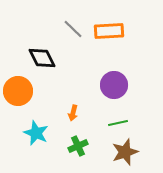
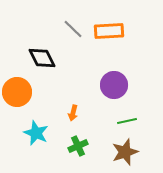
orange circle: moved 1 px left, 1 px down
green line: moved 9 px right, 2 px up
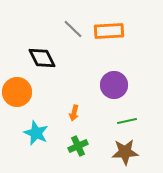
orange arrow: moved 1 px right
brown star: rotated 16 degrees clockwise
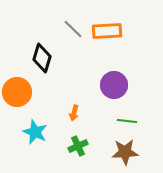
orange rectangle: moved 2 px left
black diamond: rotated 44 degrees clockwise
green line: rotated 18 degrees clockwise
cyan star: moved 1 px left, 1 px up
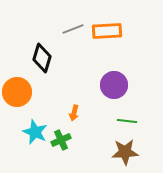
gray line: rotated 65 degrees counterclockwise
green cross: moved 17 px left, 6 px up
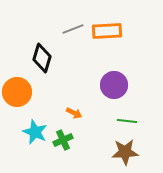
orange arrow: rotated 77 degrees counterclockwise
green cross: moved 2 px right
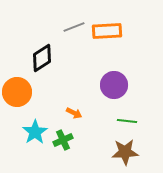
gray line: moved 1 px right, 2 px up
black diamond: rotated 40 degrees clockwise
cyan star: rotated 15 degrees clockwise
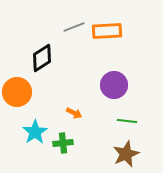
green cross: moved 3 px down; rotated 18 degrees clockwise
brown star: moved 1 px right, 2 px down; rotated 20 degrees counterclockwise
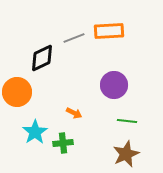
gray line: moved 11 px down
orange rectangle: moved 2 px right
black diamond: rotated 8 degrees clockwise
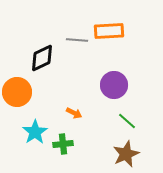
gray line: moved 3 px right, 2 px down; rotated 25 degrees clockwise
green line: rotated 36 degrees clockwise
green cross: moved 1 px down
